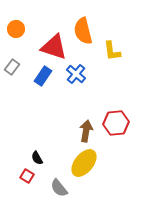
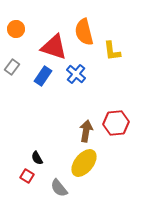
orange semicircle: moved 1 px right, 1 px down
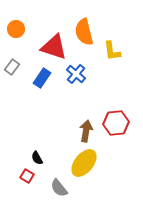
blue rectangle: moved 1 px left, 2 px down
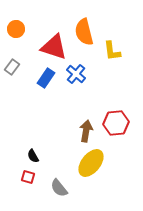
blue rectangle: moved 4 px right
black semicircle: moved 4 px left, 2 px up
yellow ellipse: moved 7 px right
red square: moved 1 px right, 1 px down; rotated 16 degrees counterclockwise
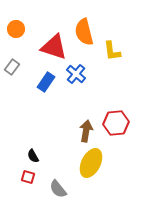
blue rectangle: moved 4 px down
yellow ellipse: rotated 12 degrees counterclockwise
gray semicircle: moved 1 px left, 1 px down
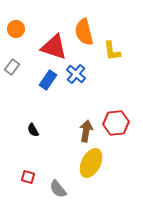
blue rectangle: moved 2 px right, 2 px up
black semicircle: moved 26 px up
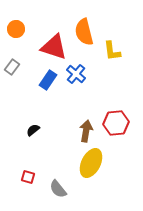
black semicircle: rotated 80 degrees clockwise
